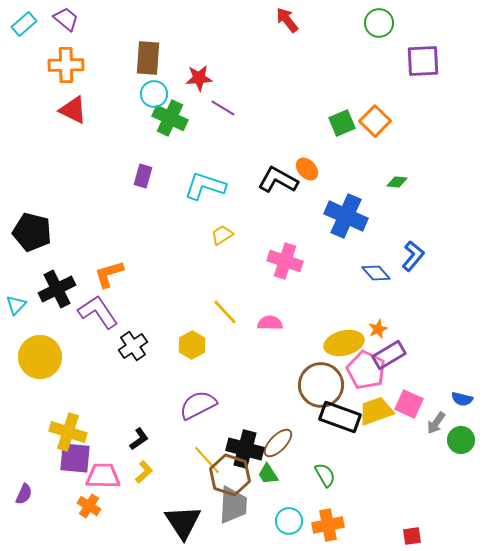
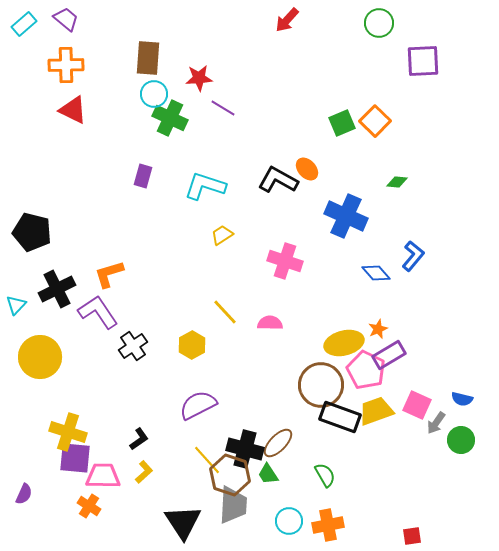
red arrow at (287, 20): rotated 100 degrees counterclockwise
pink square at (409, 404): moved 8 px right, 1 px down
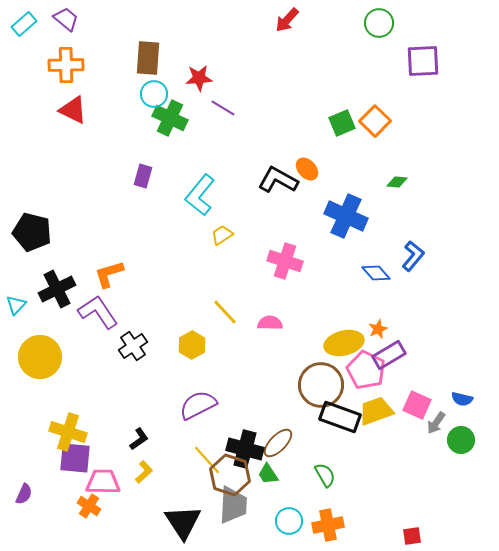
cyan L-shape at (205, 186): moved 5 px left, 9 px down; rotated 69 degrees counterclockwise
pink trapezoid at (103, 476): moved 6 px down
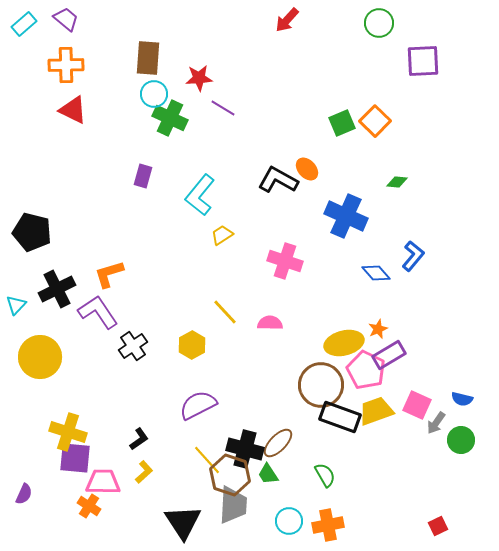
red square at (412, 536): moved 26 px right, 10 px up; rotated 18 degrees counterclockwise
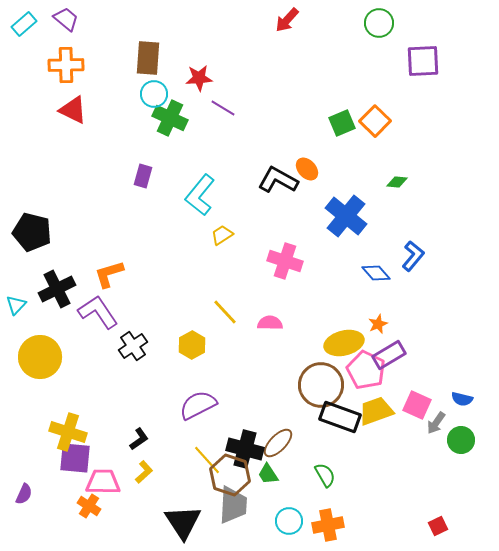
blue cross at (346, 216): rotated 15 degrees clockwise
orange star at (378, 329): moved 5 px up
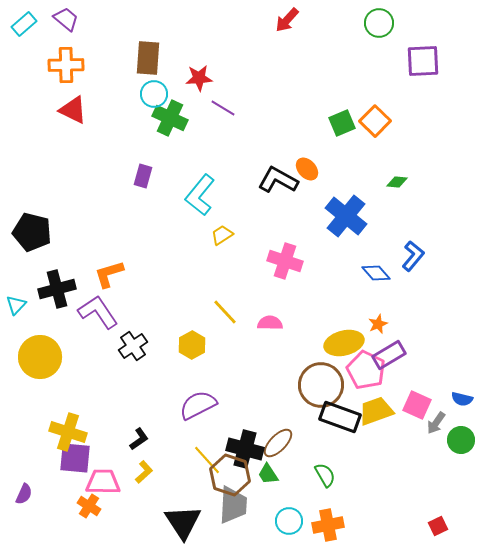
black cross at (57, 289): rotated 12 degrees clockwise
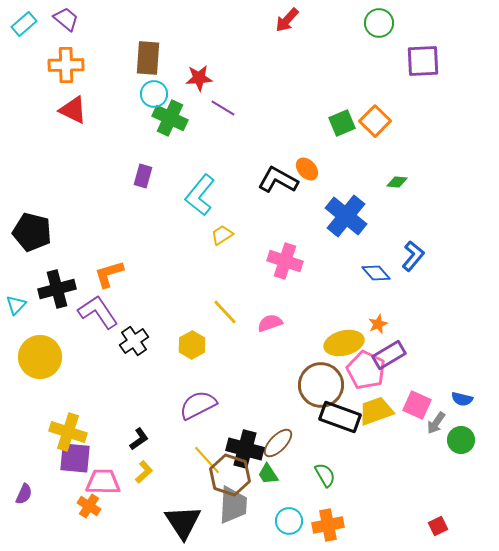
pink semicircle at (270, 323): rotated 20 degrees counterclockwise
black cross at (133, 346): moved 1 px right, 5 px up
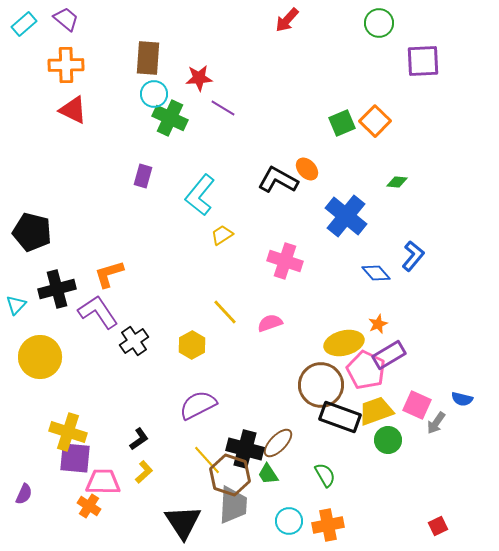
green circle at (461, 440): moved 73 px left
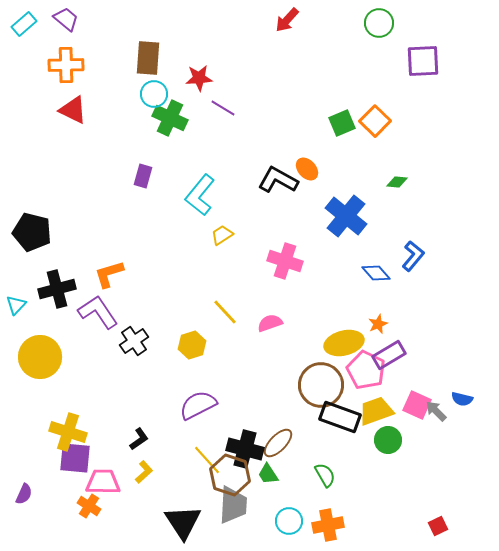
yellow hexagon at (192, 345): rotated 12 degrees clockwise
gray arrow at (436, 423): moved 12 px up; rotated 100 degrees clockwise
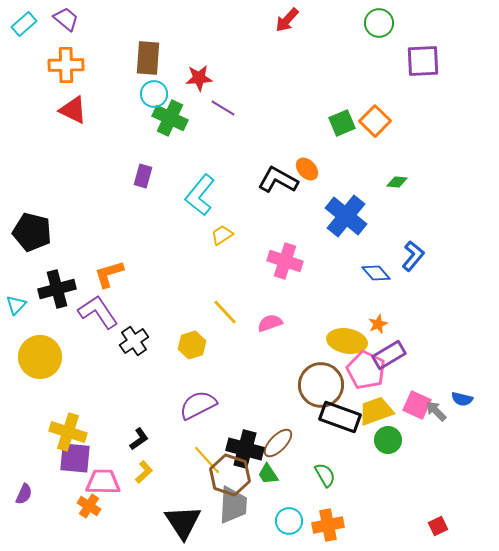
yellow ellipse at (344, 343): moved 3 px right, 2 px up; rotated 24 degrees clockwise
